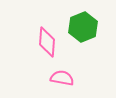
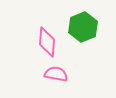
pink semicircle: moved 6 px left, 4 px up
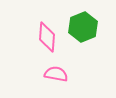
pink diamond: moved 5 px up
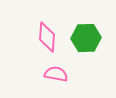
green hexagon: moved 3 px right, 11 px down; rotated 20 degrees clockwise
